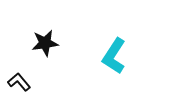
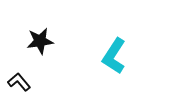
black star: moved 5 px left, 2 px up
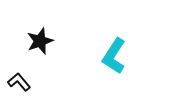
black star: rotated 12 degrees counterclockwise
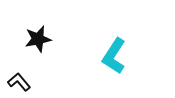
black star: moved 2 px left, 2 px up; rotated 8 degrees clockwise
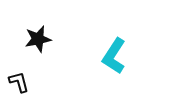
black L-shape: rotated 25 degrees clockwise
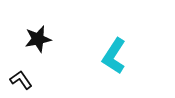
black L-shape: moved 2 px right, 2 px up; rotated 20 degrees counterclockwise
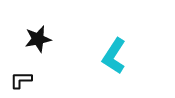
black L-shape: rotated 55 degrees counterclockwise
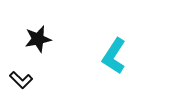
black L-shape: rotated 135 degrees counterclockwise
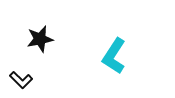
black star: moved 2 px right
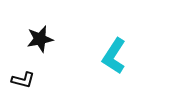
black L-shape: moved 2 px right; rotated 30 degrees counterclockwise
